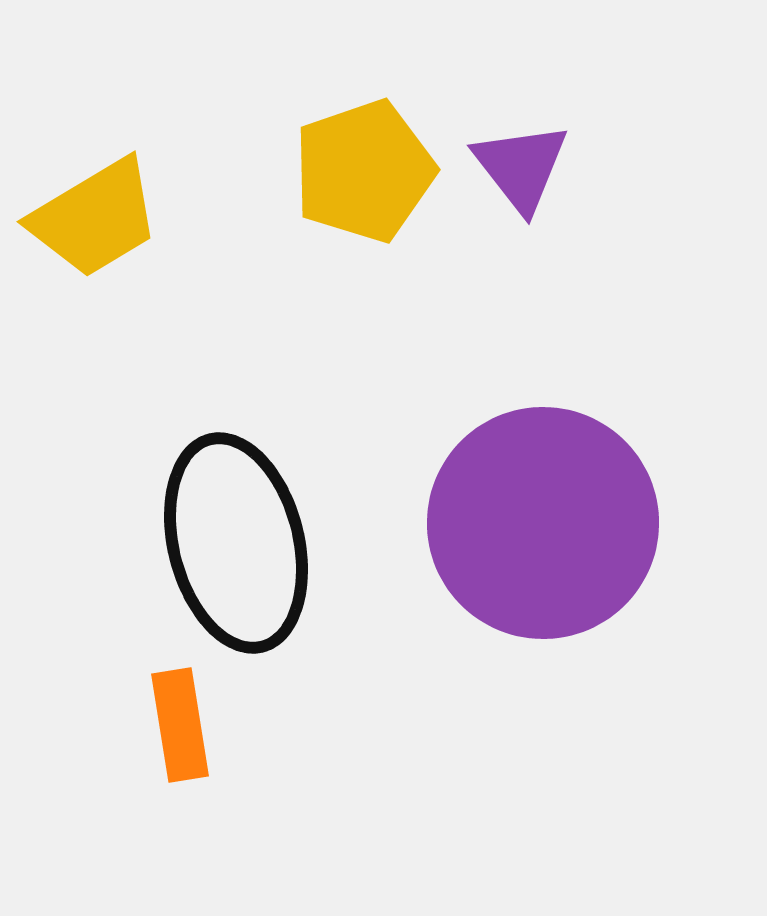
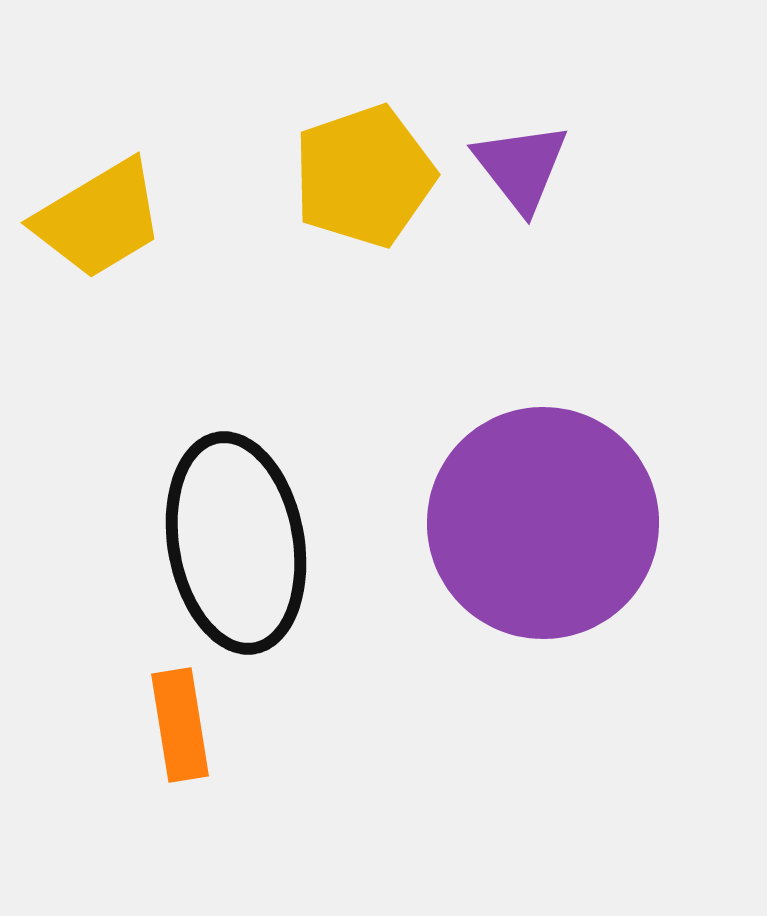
yellow pentagon: moved 5 px down
yellow trapezoid: moved 4 px right, 1 px down
black ellipse: rotated 4 degrees clockwise
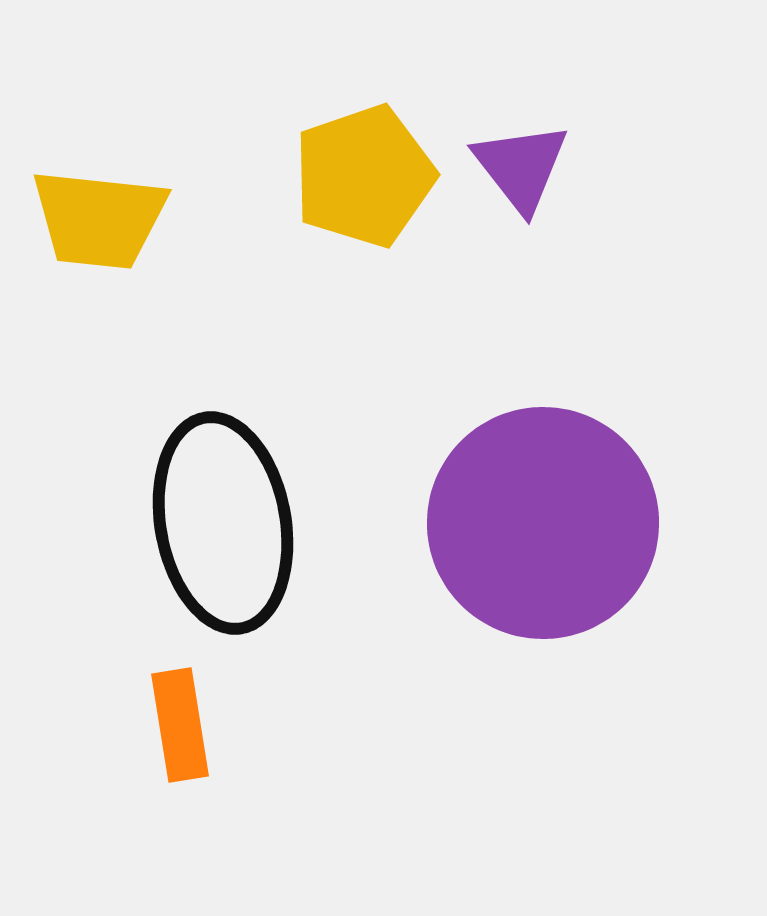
yellow trapezoid: rotated 37 degrees clockwise
black ellipse: moved 13 px left, 20 px up
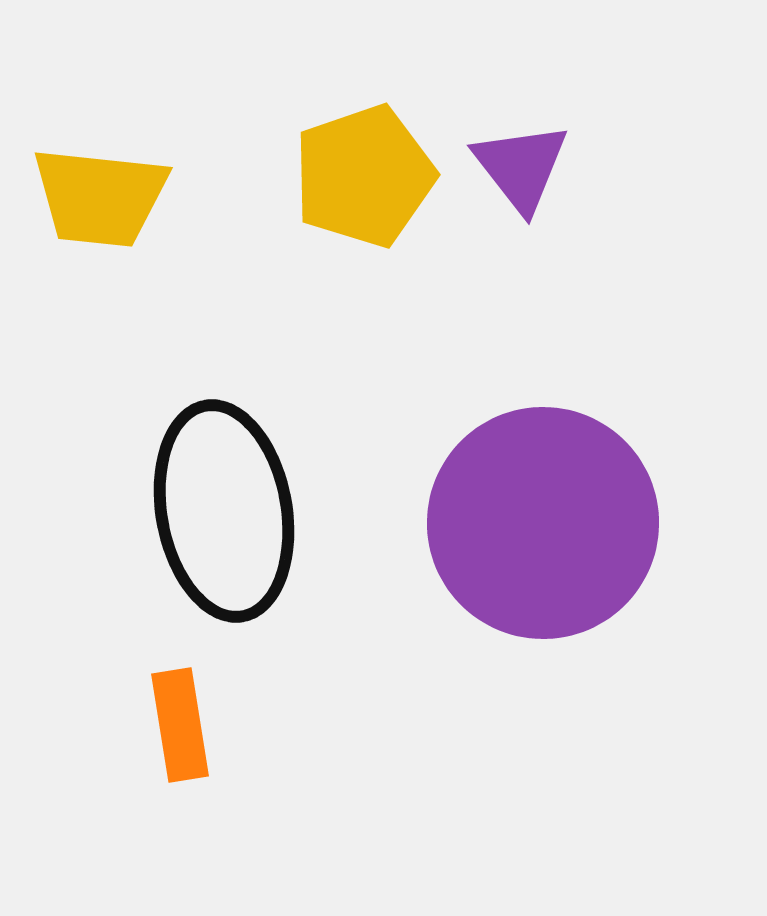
yellow trapezoid: moved 1 px right, 22 px up
black ellipse: moved 1 px right, 12 px up
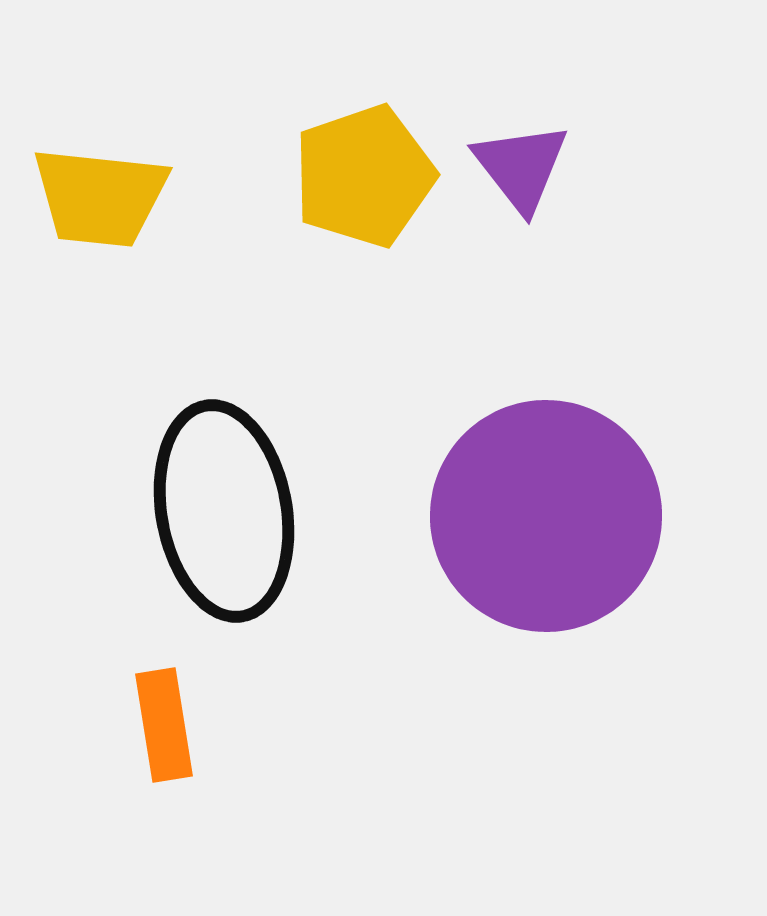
purple circle: moved 3 px right, 7 px up
orange rectangle: moved 16 px left
